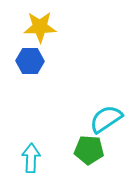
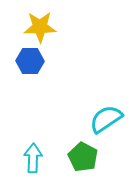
green pentagon: moved 6 px left, 7 px down; rotated 24 degrees clockwise
cyan arrow: moved 2 px right
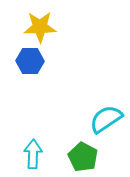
cyan arrow: moved 4 px up
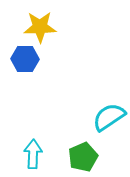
blue hexagon: moved 5 px left, 2 px up
cyan semicircle: moved 3 px right, 2 px up
green pentagon: rotated 20 degrees clockwise
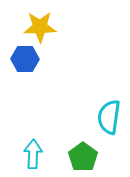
cyan semicircle: rotated 48 degrees counterclockwise
green pentagon: rotated 12 degrees counterclockwise
